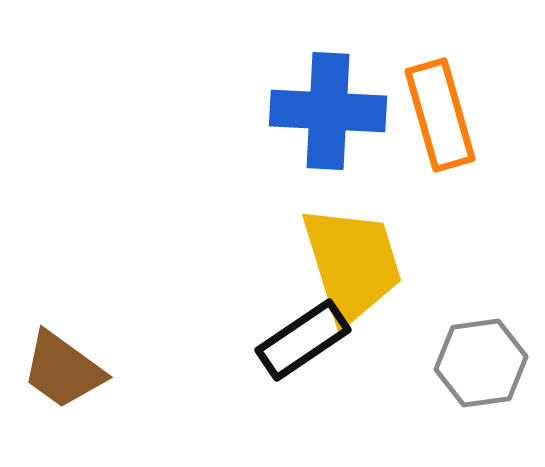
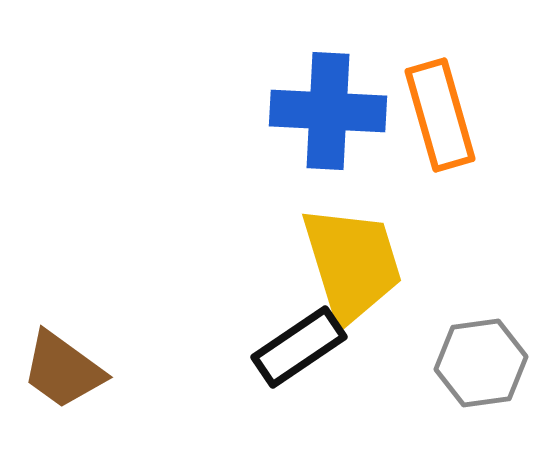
black rectangle: moved 4 px left, 7 px down
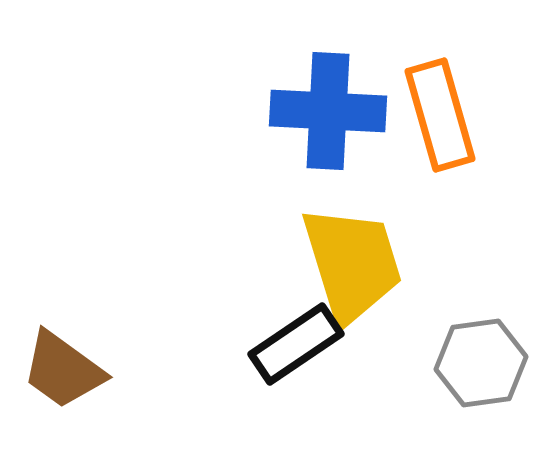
black rectangle: moved 3 px left, 3 px up
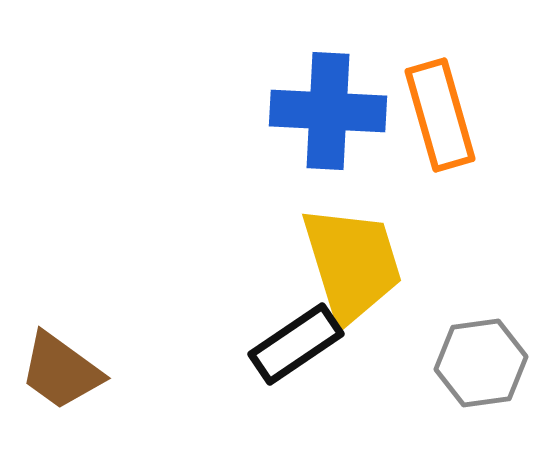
brown trapezoid: moved 2 px left, 1 px down
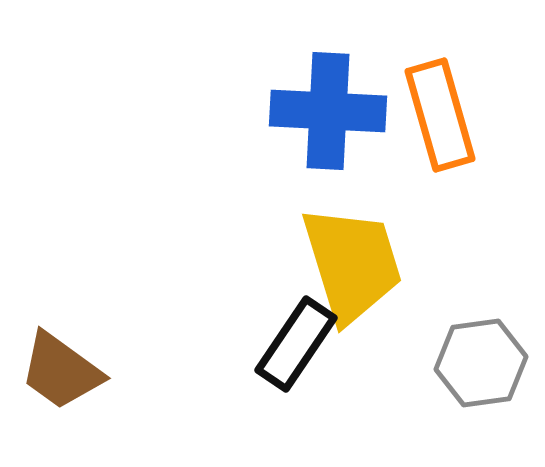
black rectangle: rotated 22 degrees counterclockwise
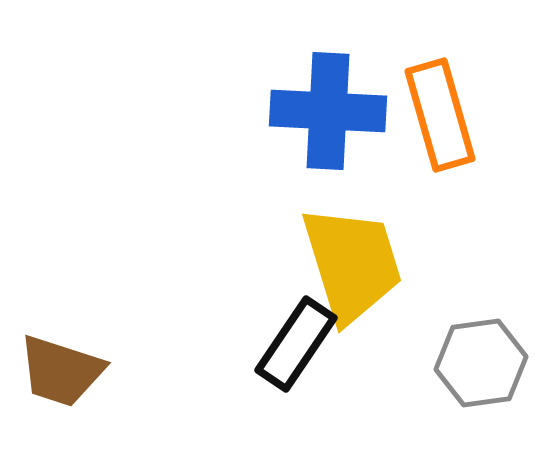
brown trapezoid: rotated 18 degrees counterclockwise
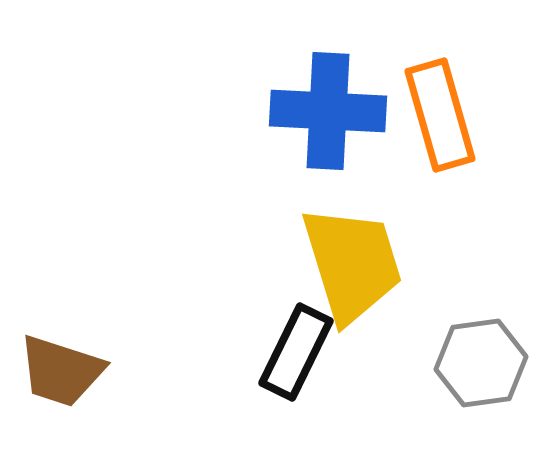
black rectangle: moved 8 px down; rotated 8 degrees counterclockwise
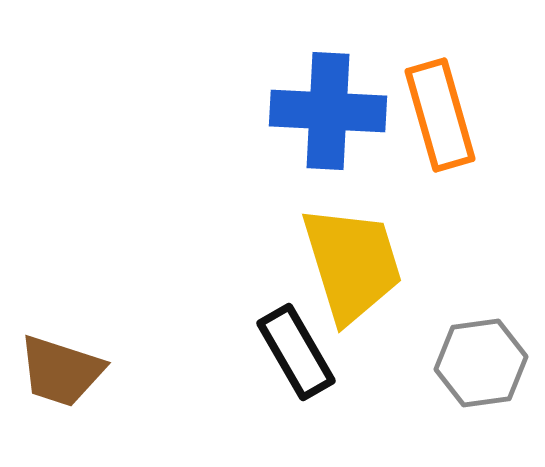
black rectangle: rotated 56 degrees counterclockwise
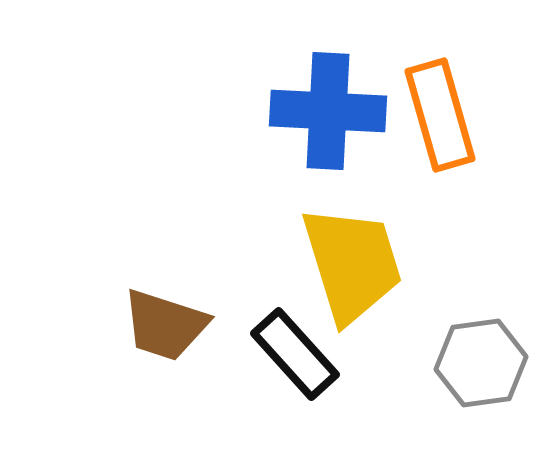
black rectangle: moved 1 px left, 2 px down; rotated 12 degrees counterclockwise
brown trapezoid: moved 104 px right, 46 px up
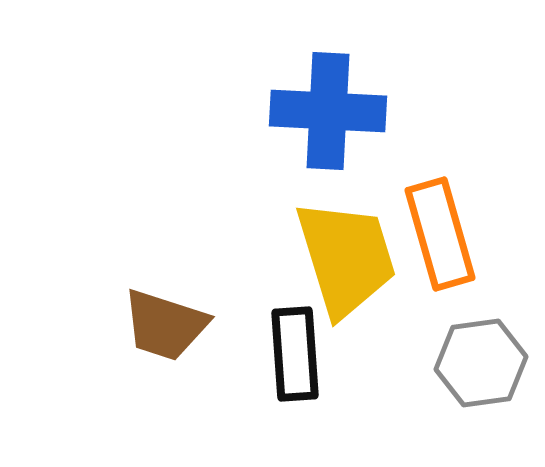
orange rectangle: moved 119 px down
yellow trapezoid: moved 6 px left, 6 px up
black rectangle: rotated 38 degrees clockwise
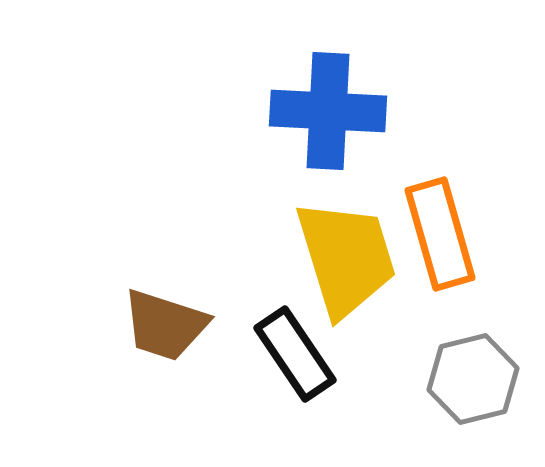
black rectangle: rotated 30 degrees counterclockwise
gray hexagon: moved 8 px left, 16 px down; rotated 6 degrees counterclockwise
